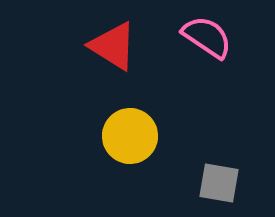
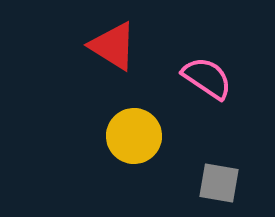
pink semicircle: moved 41 px down
yellow circle: moved 4 px right
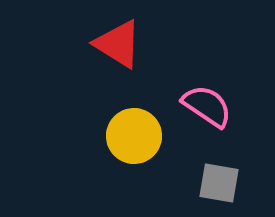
red triangle: moved 5 px right, 2 px up
pink semicircle: moved 28 px down
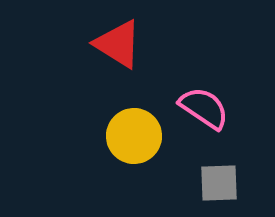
pink semicircle: moved 3 px left, 2 px down
gray square: rotated 12 degrees counterclockwise
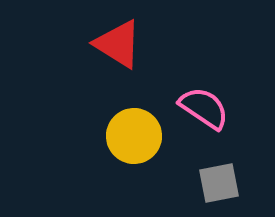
gray square: rotated 9 degrees counterclockwise
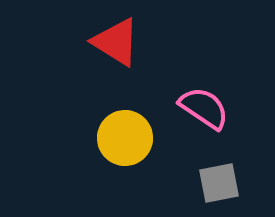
red triangle: moved 2 px left, 2 px up
yellow circle: moved 9 px left, 2 px down
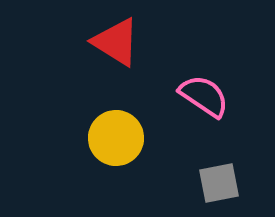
pink semicircle: moved 12 px up
yellow circle: moved 9 px left
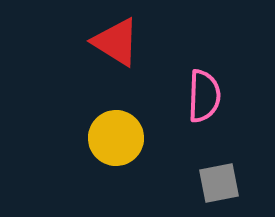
pink semicircle: rotated 58 degrees clockwise
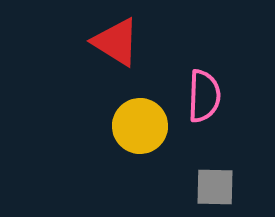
yellow circle: moved 24 px right, 12 px up
gray square: moved 4 px left, 4 px down; rotated 12 degrees clockwise
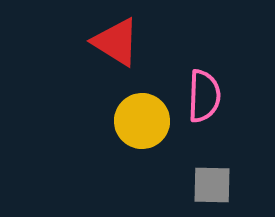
yellow circle: moved 2 px right, 5 px up
gray square: moved 3 px left, 2 px up
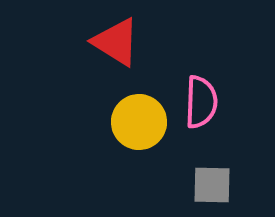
pink semicircle: moved 3 px left, 6 px down
yellow circle: moved 3 px left, 1 px down
